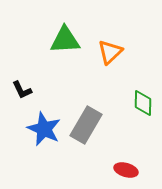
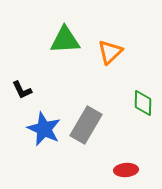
red ellipse: rotated 20 degrees counterclockwise
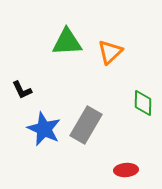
green triangle: moved 2 px right, 2 px down
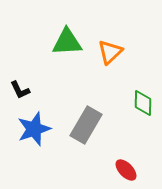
black L-shape: moved 2 px left
blue star: moved 10 px left; rotated 28 degrees clockwise
red ellipse: rotated 50 degrees clockwise
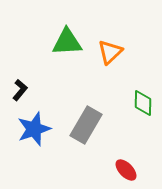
black L-shape: rotated 115 degrees counterclockwise
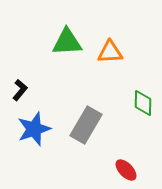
orange triangle: rotated 40 degrees clockwise
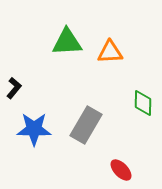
black L-shape: moved 6 px left, 2 px up
blue star: rotated 20 degrees clockwise
red ellipse: moved 5 px left
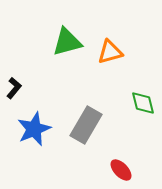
green triangle: rotated 12 degrees counterclockwise
orange triangle: rotated 12 degrees counterclockwise
green diamond: rotated 16 degrees counterclockwise
blue star: rotated 24 degrees counterclockwise
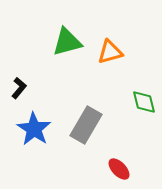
black L-shape: moved 5 px right
green diamond: moved 1 px right, 1 px up
blue star: rotated 16 degrees counterclockwise
red ellipse: moved 2 px left, 1 px up
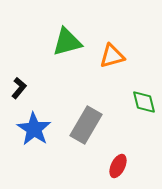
orange triangle: moved 2 px right, 4 px down
red ellipse: moved 1 px left, 3 px up; rotated 70 degrees clockwise
